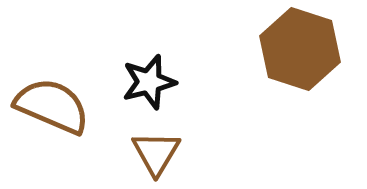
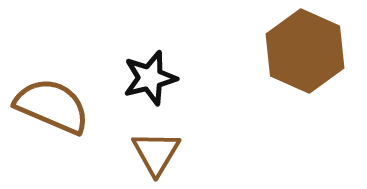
brown hexagon: moved 5 px right, 2 px down; rotated 6 degrees clockwise
black star: moved 1 px right, 4 px up
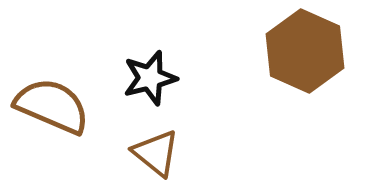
brown triangle: rotated 22 degrees counterclockwise
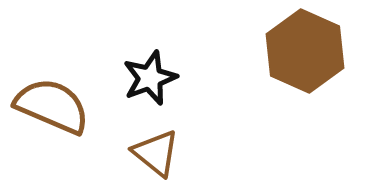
black star: rotated 6 degrees counterclockwise
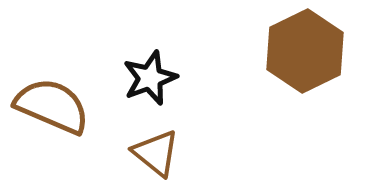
brown hexagon: rotated 10 degrees clockwise
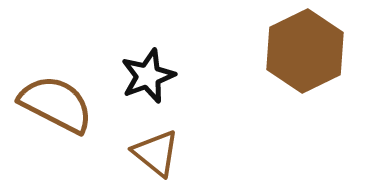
black star: moved 2 px left, 2 px up
brown semicircle: moved 4 px right, 2 px up; rotated 4 degrees clockwise
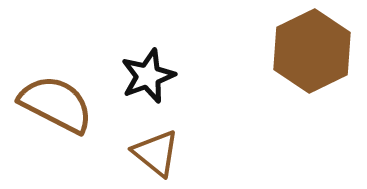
brown hexagon: moved 7 px right
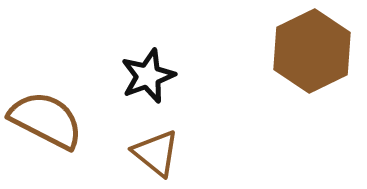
brown semicircle: moved 10 px left, 16 px down
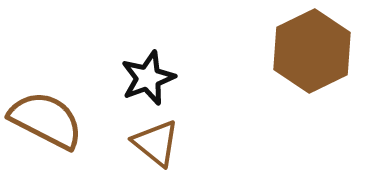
black star: moved 2 px down
brown triangle: moved 10 px up
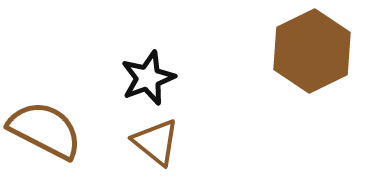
brown semicircle: moved 1 px left, 10 px down
brown triangle: moved 1 px up
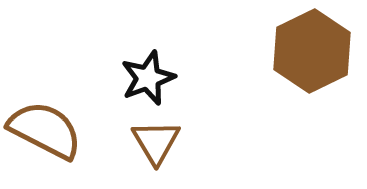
brown triangle: rotated 20 degrees clockwise
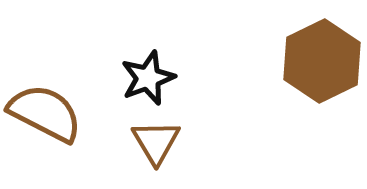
brown hexagon: moved 10 px right, 10 px down
brown semicircle: moved 17 px up
